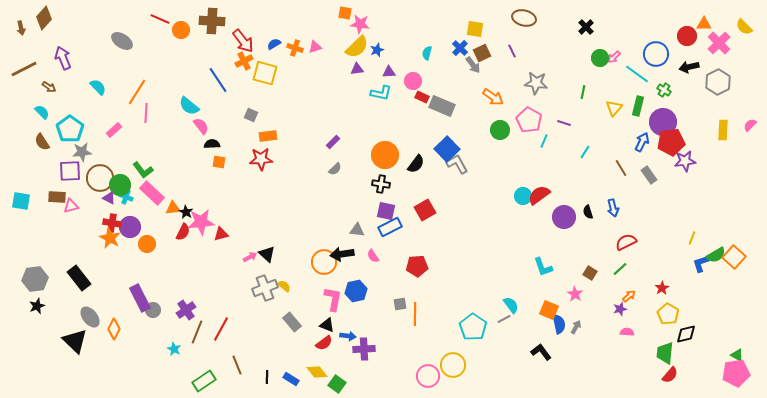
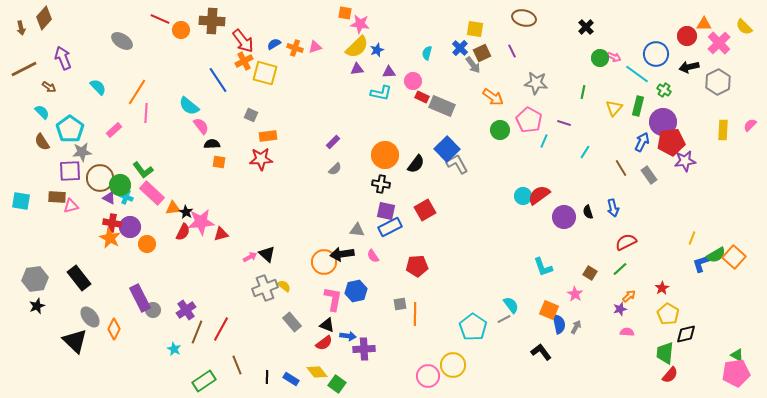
pink arrow at (614, 57): rotated 112 degrees counterclockwise
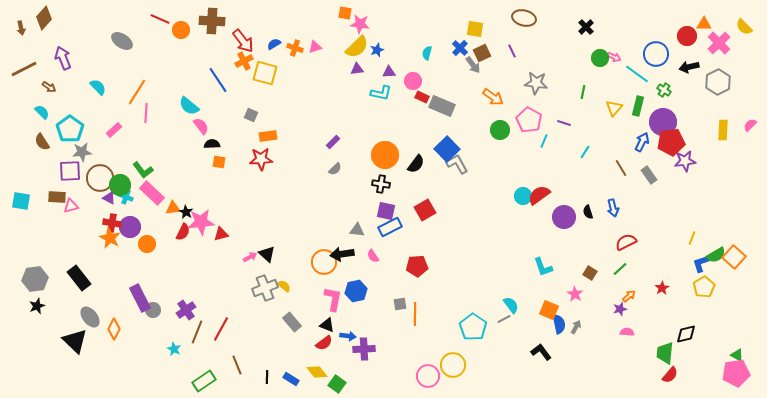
yellow pentagon at (668, 314): moved 36 px right, 27 px up; rotated 10 degrees clockwise
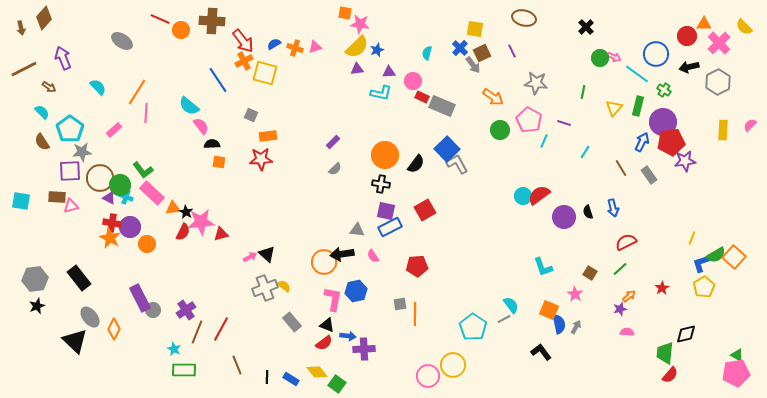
green rectangle at (204, 381): moved 20 px left, 11 px up; rotated 35 degrees clockwise
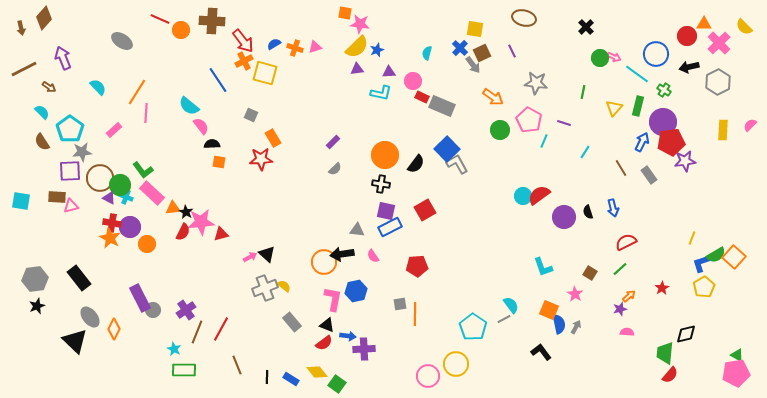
orange rectangle at (268, 136): moved 5 px right, 2 px down; rotated 66 degrees clockwise
yellow circle at (453, 365): moved 3 px right, 1 px up
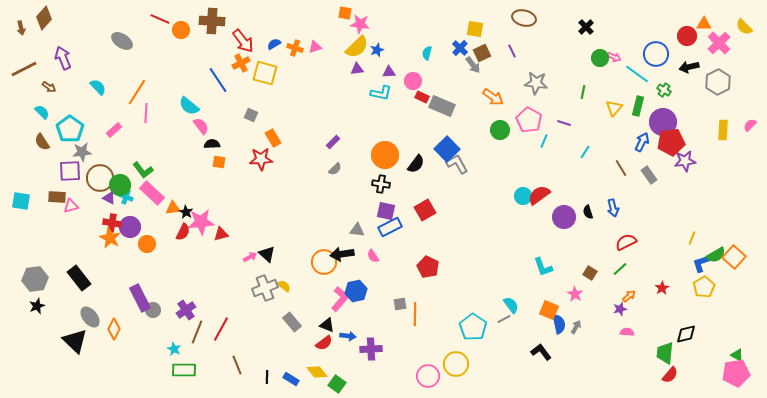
orange cross at (244, 61): moved 3 px left, 2 px down
red pentagon at (417, 266): moved 11 px right, 1 px down; rotated 30 degrees clockwise
pink L-shape at (333, 299): moved 7 px right; rotated 30 degrees clockwise
purple cross at (364, 349): moved 7 px right
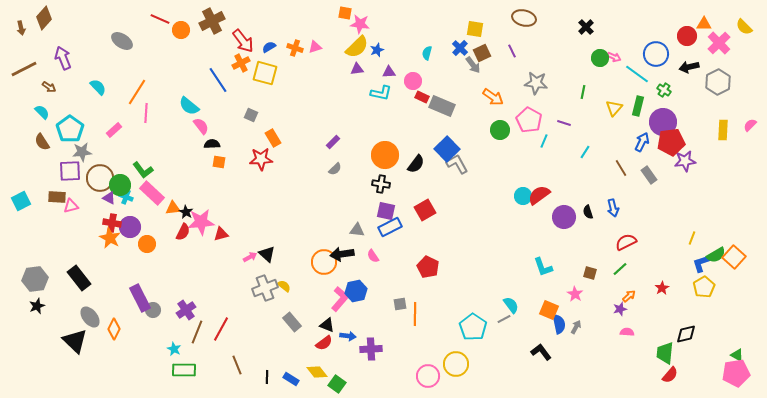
brown cross at (212, 21): rotated 30 degrees counterclockwise
blue semicircle at (274, 44): moved 5 px left, 3 px down
cyan square at (21, 201): rotated 36 degrees counterclockwise
brown square at (590, 273): rotated 16 degrees counterclockwise
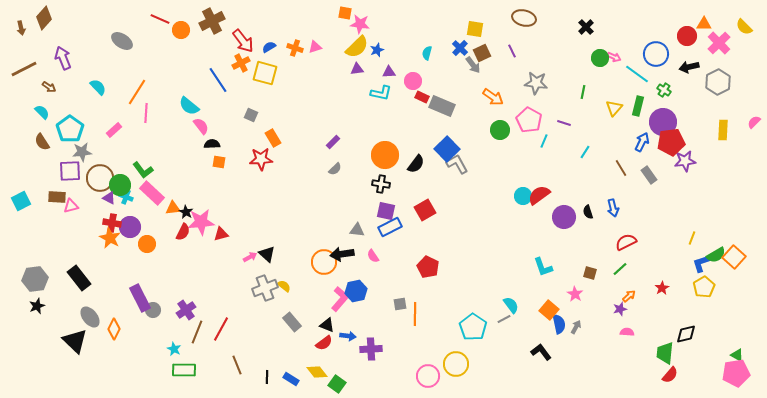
pink semicircle at (750, 125): moved 4 px right, 3 px up
orange square at (549, 310): rotated 18 degrees clockwise
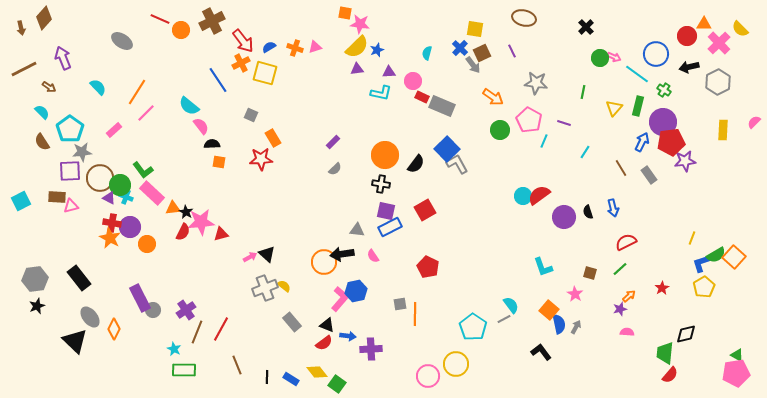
yellow semicircle at (744, 27): moved 4 px left, 2 px down
pink line at (146, 113): rotated 42 degrees clockwise
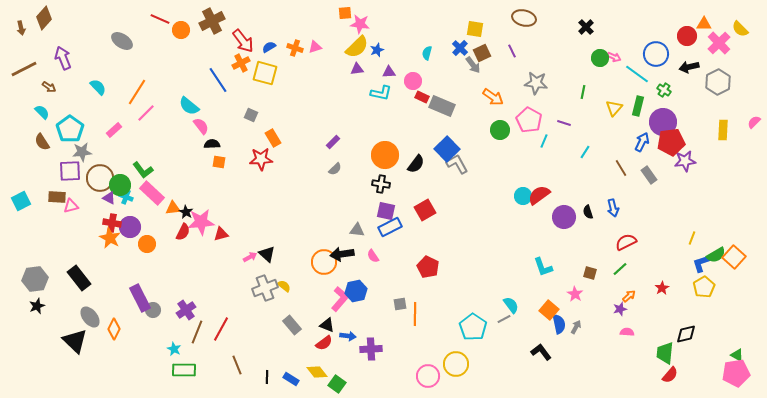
orange square at (345, 13): rotated 16 degrees counterclockwise
gray rectangle at (292, 322): moved 3 px down
